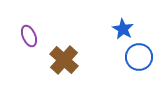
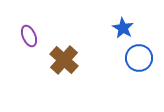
blue star: moved 1 px up
blue circle: moved 1 px down
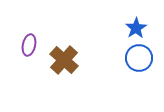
blue star: moved 13 px right; rotated 10 degrees clockwise
purple ellipse: moved 9 px down; rotated 35 degrees clockwise
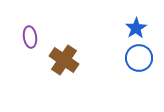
purple ellipse: moved 1 px right, 8 px up; rotated 20 degrees counterclockwise
brown cross: rotated 8 degrees counterclockwise
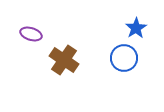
purple ellipse: moved 1 px right, 3 px up; rotated 65 degrees counterclockwise
blue circle: moved 15 px left
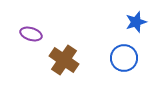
blue star: moved 6 px up; rotated 15 degrees clockwise
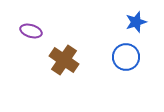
purple ellipse: moved 3 px up
blue circle: moved 2 px right, 1 px up
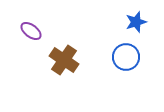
purple ellipse: rotated 20 degrees clockwise
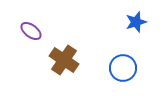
blue circle: moved 3 px left, 11 px down
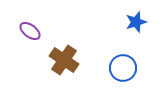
purple ellipse: moved 1 px left
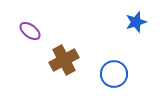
brown cross: rotated 28 degrees clockwise
blue circle: moved 9 px left, 6 px down
